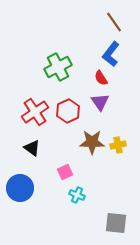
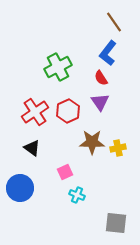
blue L-shape: moved 3 px left, 1 px up
yellow cross: moved 3 px down
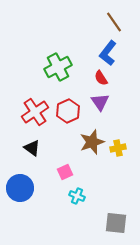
brown star: rotated 20 degrees counterclockwise
cyan cross: moved 1 px down
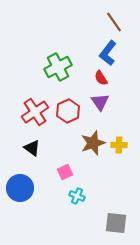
brown star: moved 1 px right, 1 px down
yellow cross: moved 1 px right, 3 px up; rotated 14 degrees clockwise
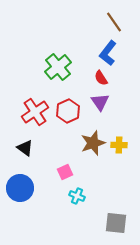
green cross: rotated 12 degrees counterclockwise
black triangle: moved 7 px left
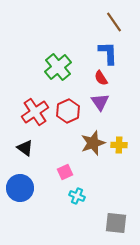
blue L-shape: rotated 140 degrees clockwise
